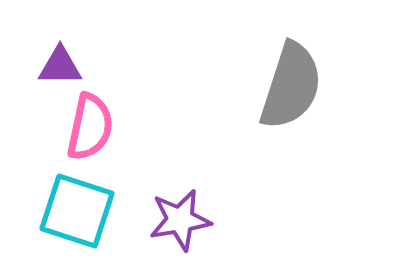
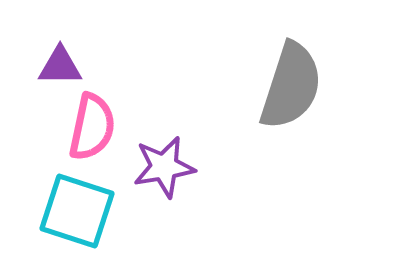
pink semicircle: moved 2 px right
purple star: moved 16 px left, 53 px up
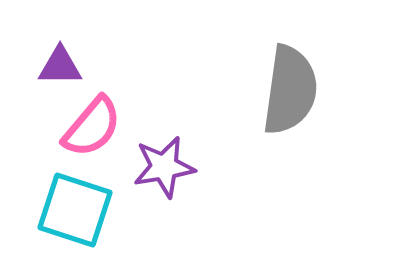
gray semicircle: moved 1 px left, 4 px down; rotated 10 degrees counterclockwise
pink semicircle: rotated 28 degrees clockwise
cyan square: moved 2 px left, 1 px up
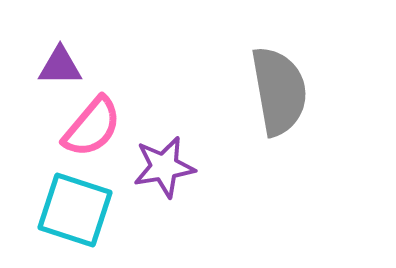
gray semicircle: moved 11 px left, 1 px down; rotated 18 degrees counterclockwise
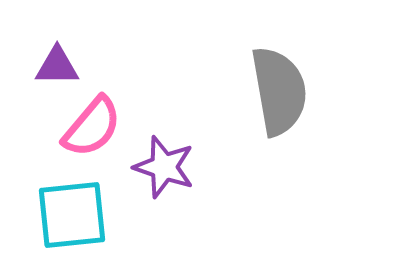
purple triangle: moved 3 px left
purple star: rotated 28 degrees clockwise
cyan square: moved 3 px left, 5 px down; rotated 24 degrees counterclockwise
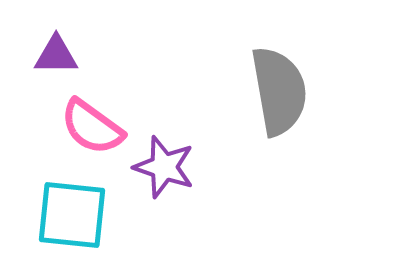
purple triangle: moved 1 px left, 11 px up
pink semicircle: rotated 86 degrees clockwise
cyan square: rotated 12 degrees clockwise
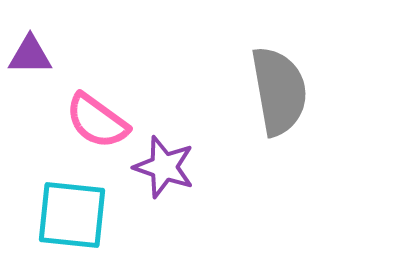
purple triangle: moved 26 px left
pink semicircle: moved 5 px right, 6 px up
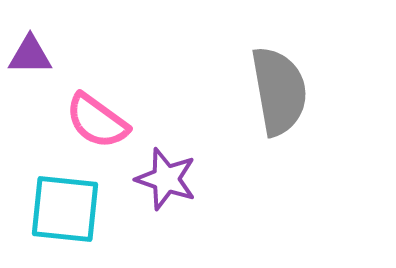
purple star: moved 2 px right, 12 px down
cyan square: moved 7 px left, 6 px up
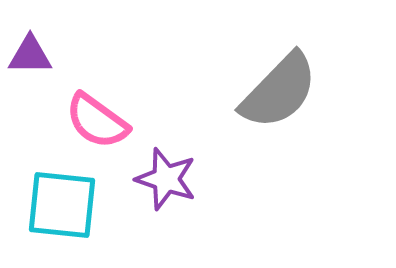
gray semicircle: rotated 54 degrees clockwise
cyan square: moved 3 px left, 4 px up
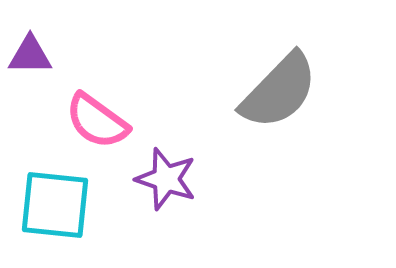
cyan square: moved 7 px left
